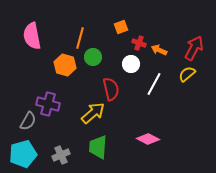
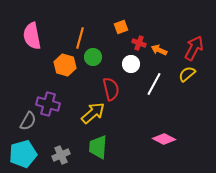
pink diamond: moved 16 px right
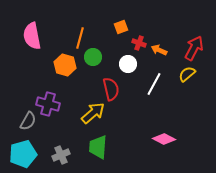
white circle: moved 3 px left
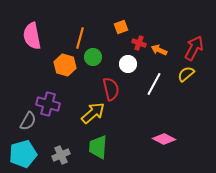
yellow semicircle: moved 1 px left
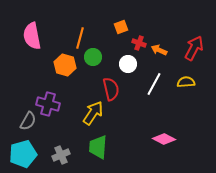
yellow semicircle: moved 8 px down; rotated 36 degrees clockwise
yellow arrow: rotated 15 degrees counterclockwise
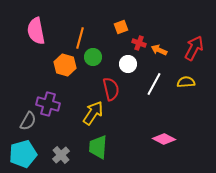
pink semicircle: moved 4 px right, 5 px up
gray cross: rotated 18 degrees counterclockwise
